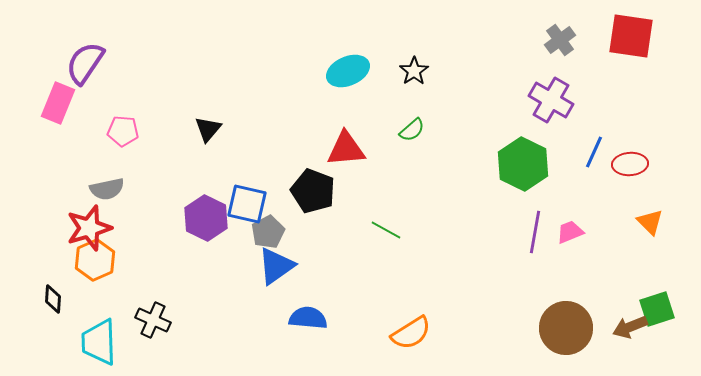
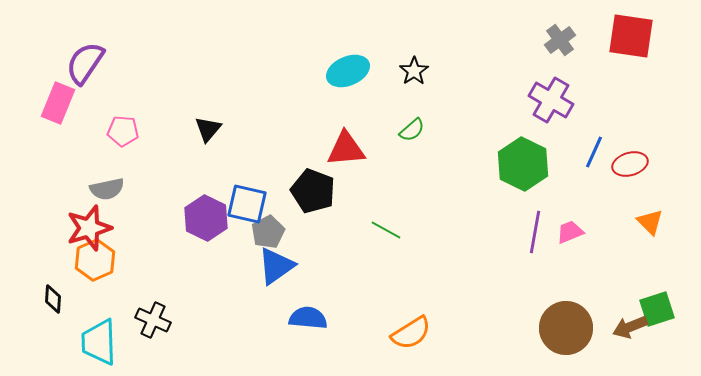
red ellipse: rotated 12 degrees counterclockwise
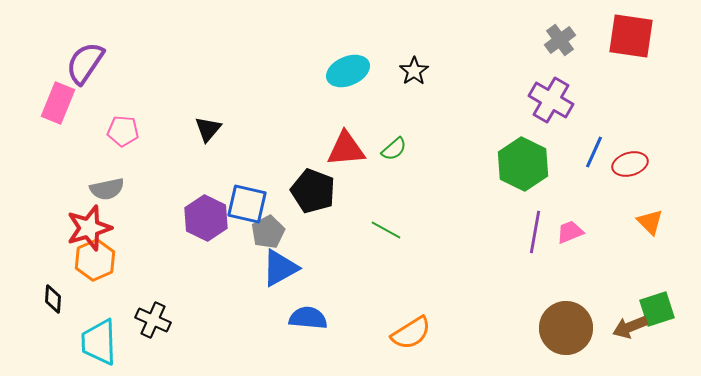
green semicircle: moved 18 px left, 19 px down
blue triangle: moved 4 px right, 2 px down; rotated 6 degrees clockwise
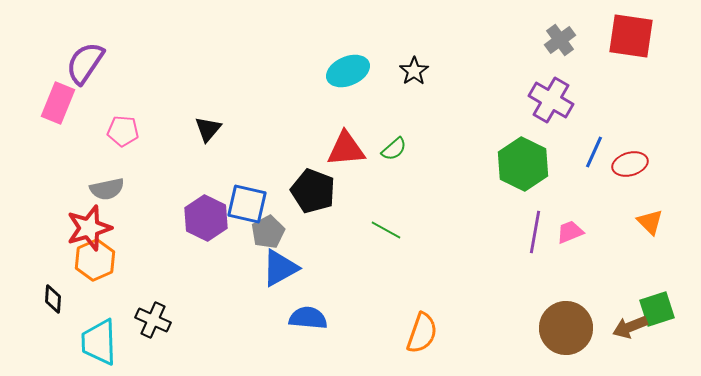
orange semicircle: moved 11 px right; rotated 39 degrees counterclockwise
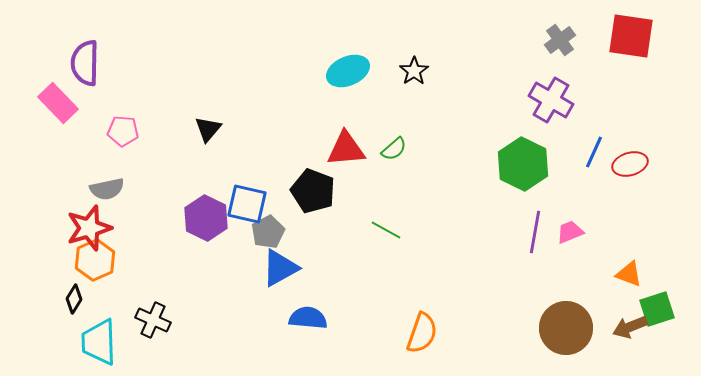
purple semicircle: rotated 33 degrees counterclockwise
pink rectangle: rotated 66 degrees counterclockwise
orange triangle: moved 21 px left, 52 px down; rotated 24 degrees counterclockwise
black diamond: moved 21 px right; rotated 28 degrees clockwise
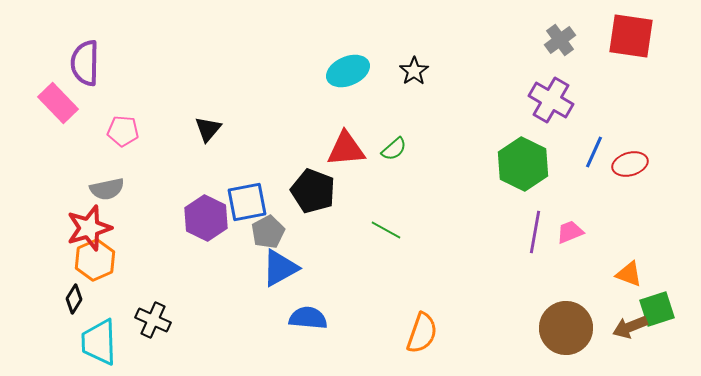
blue square: moved 2 px up; rotated 24 degrees counterclockwise
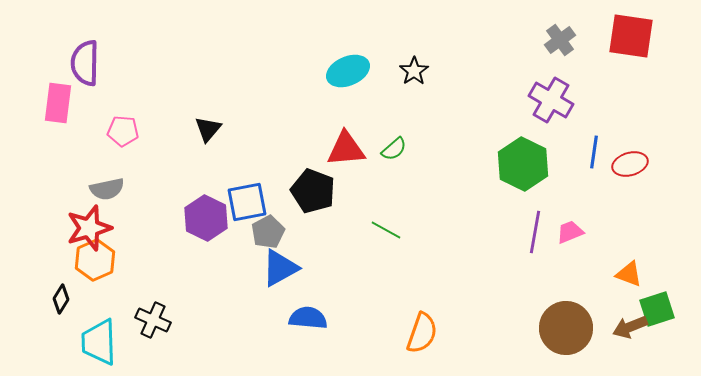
pink rectangle: rotated 51 degrees clockwise
blue line: rotated 16 degrees counterclockwise
black diamond: moved 13 px left
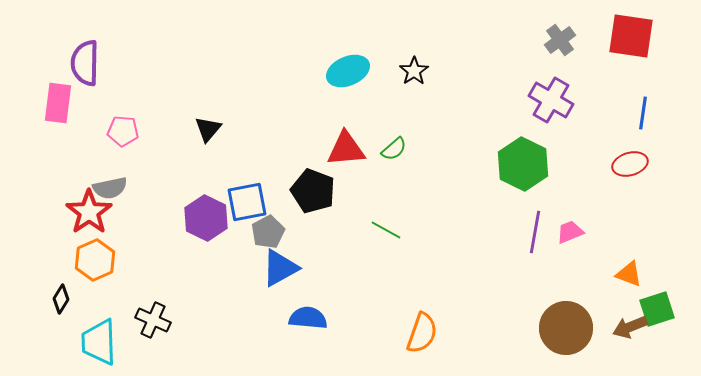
blue line: moved 49 px right, 39 px up
gray semicircle: moved 3 px right, 1 px up
red star: moved 16 px up; rotated 18 degrees counterclockwise
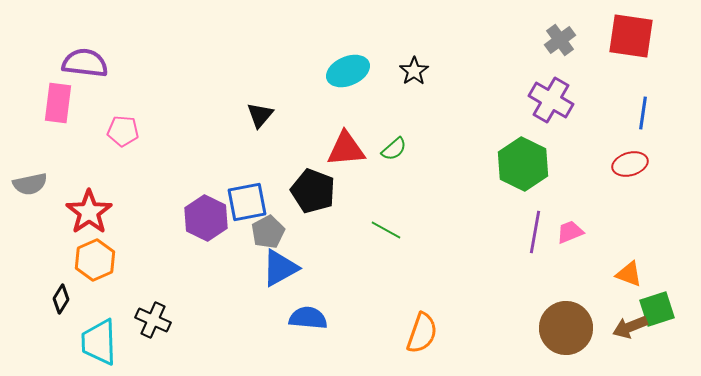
purple semicircle: rotated 96 degrees clockwise
black triangle: moved 52 px right, 14 px up
gray semicircle: moved 80 px left, 4 px up
